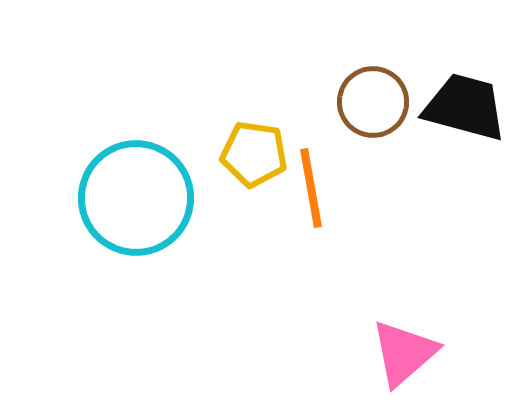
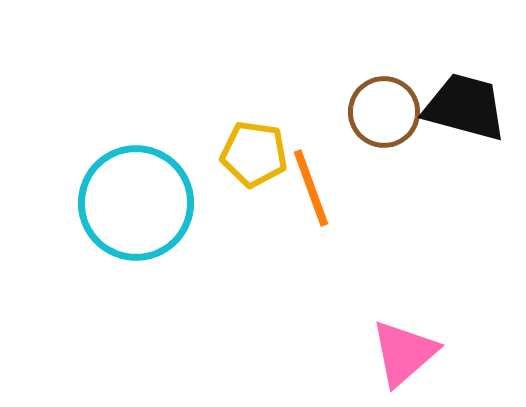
brown circle: moved 11 px right, 10 px down
orange line: rotated 10 degrees counterclockwise
cyan circle: moved 5 px down
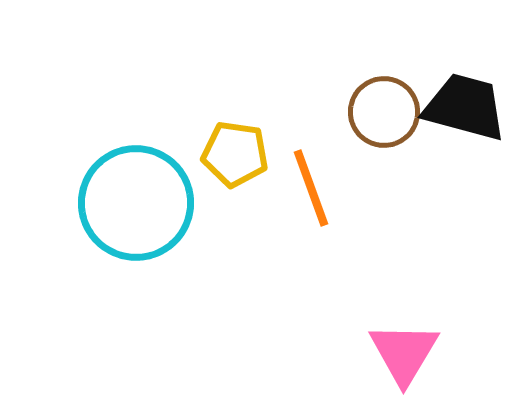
yellow pentagon: moved 19 px left
pink triangle: rotated 18 degrees counterclockwise
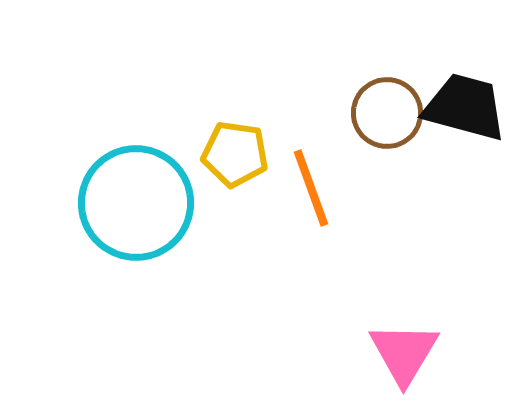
brown circle: moved 3 px right, 1 px down
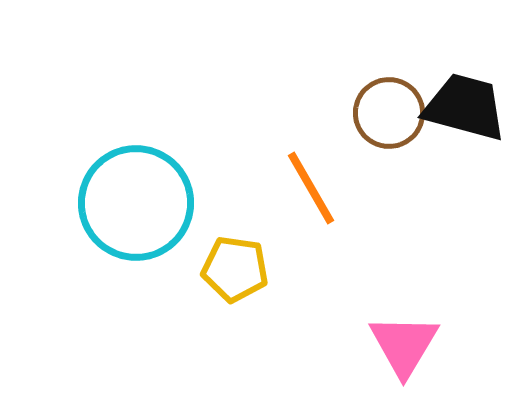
brown circle: moved 2 px right
yellow pentagon: moved 115 px down
orange line: rotated 10 degrees counterclockwise
pink triangle: moved 8 px up
